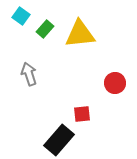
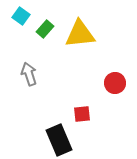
black rectangle: rotated 64 degrees counterclockwise
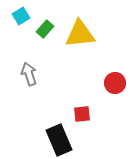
cyan square: rotated 24 degrees clockwise
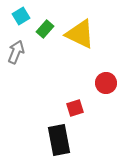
yellow triangle: rotated 32 degrees clockwise
gray arrow: moved 13 px left, 22 px up; rotated 40 degrees clockwise
red circle: moved 9 px left
red square: moved 7 px left, 6 px up; rotated 12 degrees counterclockwise
black rectangle: rotated 12 degrees clockwise
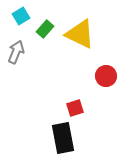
red circle: moved 7 px up
black rectangle: moved 4 px right, 2 px up
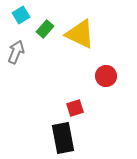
cyan square: moved 1 px up
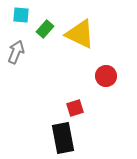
cyan square: rotated 36 degrees clockwise
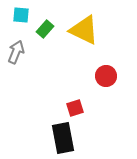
yellow triangle: moved 4 px right, 4 px up
